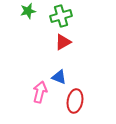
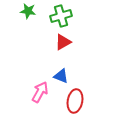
green star: rotated 21 degrees clockwise
blue triangle: moved 2 px right, 1 px up
pink arrow: rotated 15 degrees clockwise
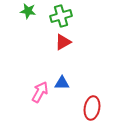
blue triangle: moved 1 px right, 7 px down; rotated 21 degrees counterclockwise
red ellipse: moved 17 px right, 7 px down
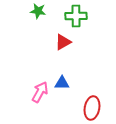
green star: moved 10 px right
green cross: moved 15 px right; rotated 15 degrees clockwise
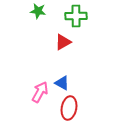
blue triangle: rotated 28 degrees clockwise
red ellipse: moved 23 px left
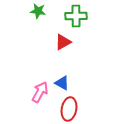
red ellipse: moved 1 px down
